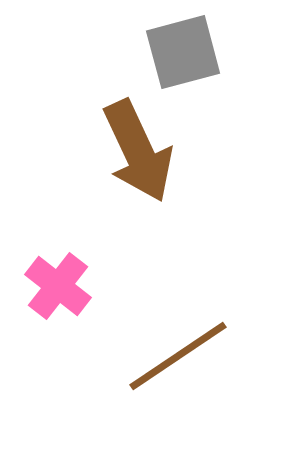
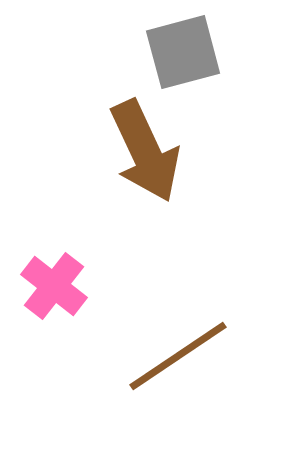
brown arrow: moved 7 px right
pink cross: moved 4 px left
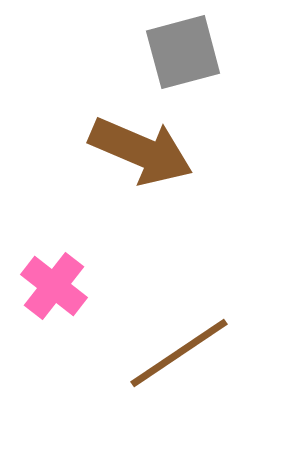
brown arrow: moved 4 px left; rotated 42 degrees counterclockwise
brown line: moved 1 px right, 3 px up
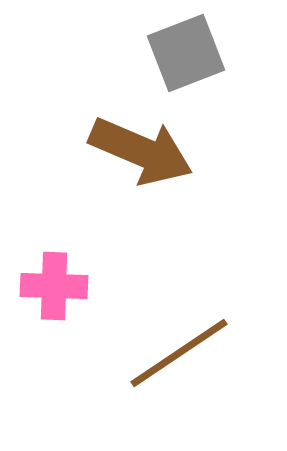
gray square: moved 3 px right, 1 px down; rotated 6 degrees counterclockwise
pink cross: rotated 36 degrees counterclockwise
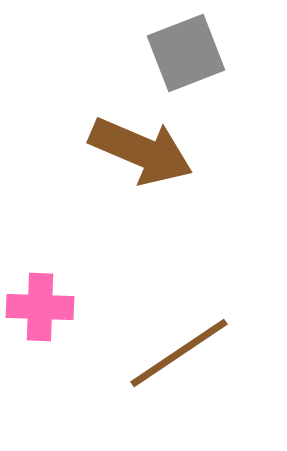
pink cross: moved 14 px left, 21 px down
